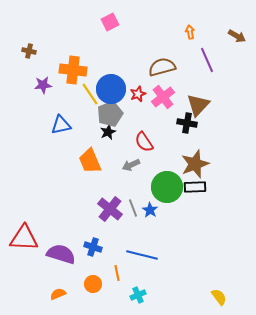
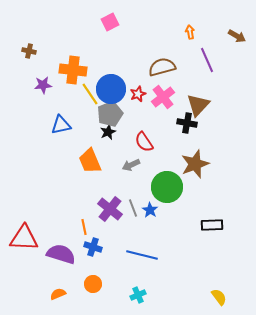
black rectangle: moved 17 px right, 38 px down
orange line: moved 33 px left, 46 px up
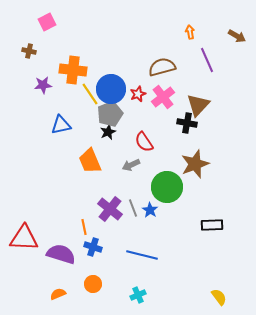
pink square: moved 63 px left
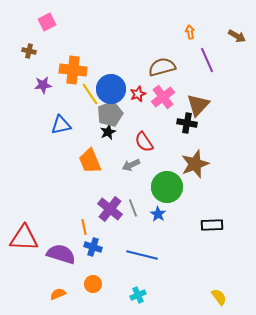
blue star: moved 8 px right, 4 px down
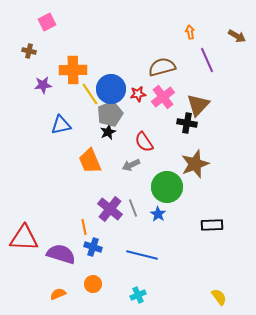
orange cross: rotated 8 degrees counterclockwise
red star: rotated 14 degrees clockwise
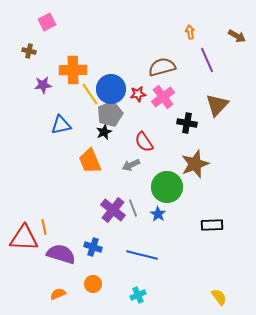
brown triangle: moved 19 px right
black star: moved 4 px left
purple cross: moved 3 px right, 1 px down
orange line: moved 40 px left
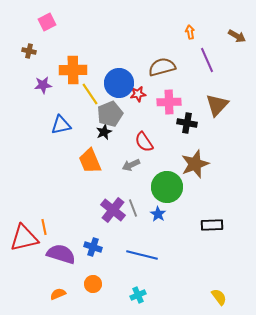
blue circle: moved 8 px right, 6 px up
pink cross: moved 6 px right, 5 px down; rotated 35 degrees clockwise
red triangle: rotated 16 degrees counterclockwise
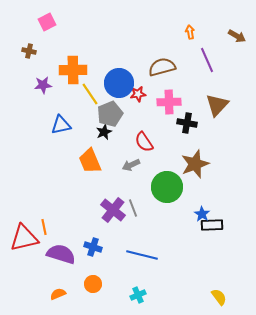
blue star: moved 44 px right
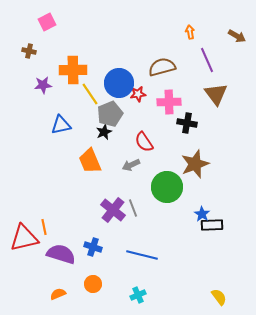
brown triangle: moved 1 px left, 11 px up; rotated 20 degrees counterclockwise
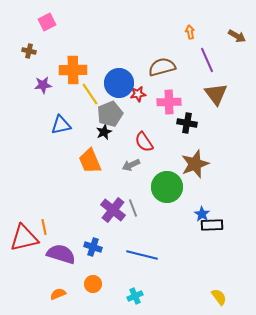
cyan cross: moved 3 px left, 1 px down
